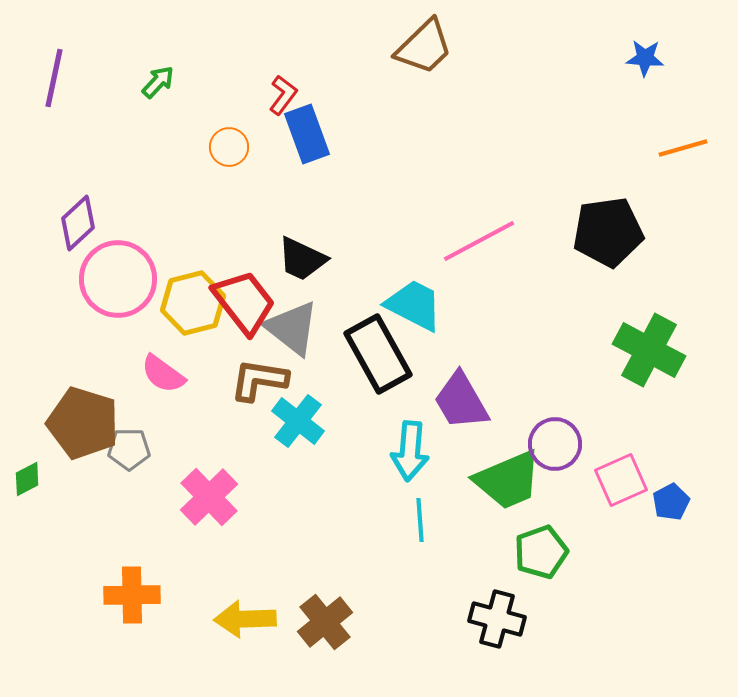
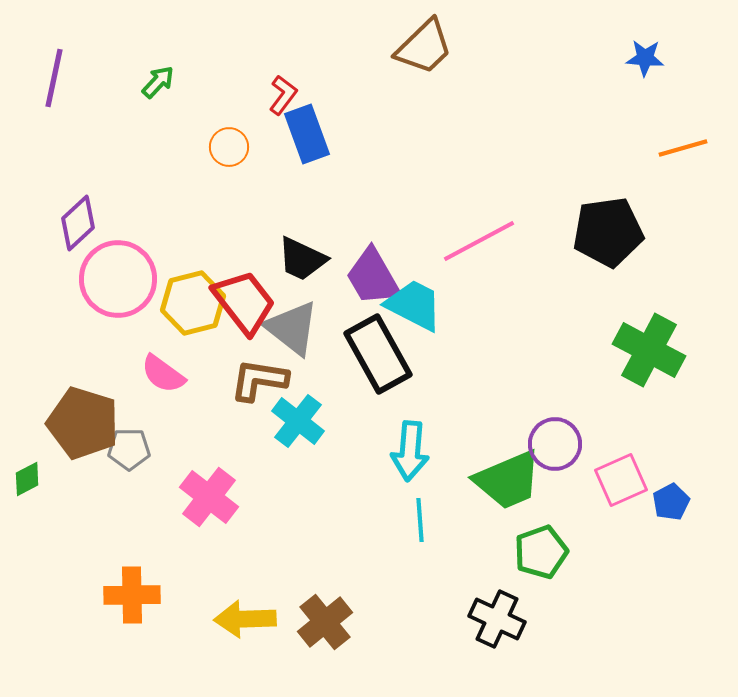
purple trapezoid: moved 88 px left, 124 px up
pink cross: rotated 8 degrees counterclockwise
black cross: rotated 10 degrees clockwise
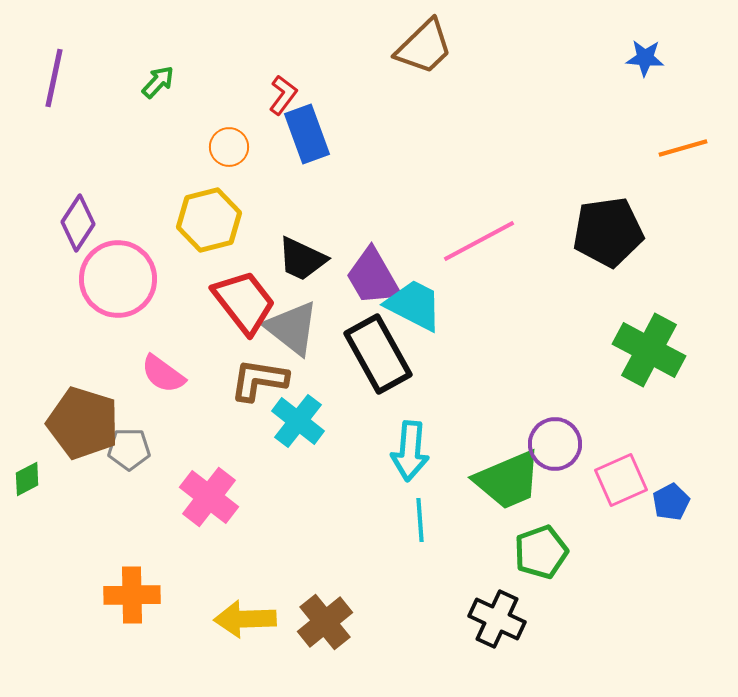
purple diamond: rotated 14 degrees counterclockwise
yellow hexagon: moved 16 px right, 83 px up
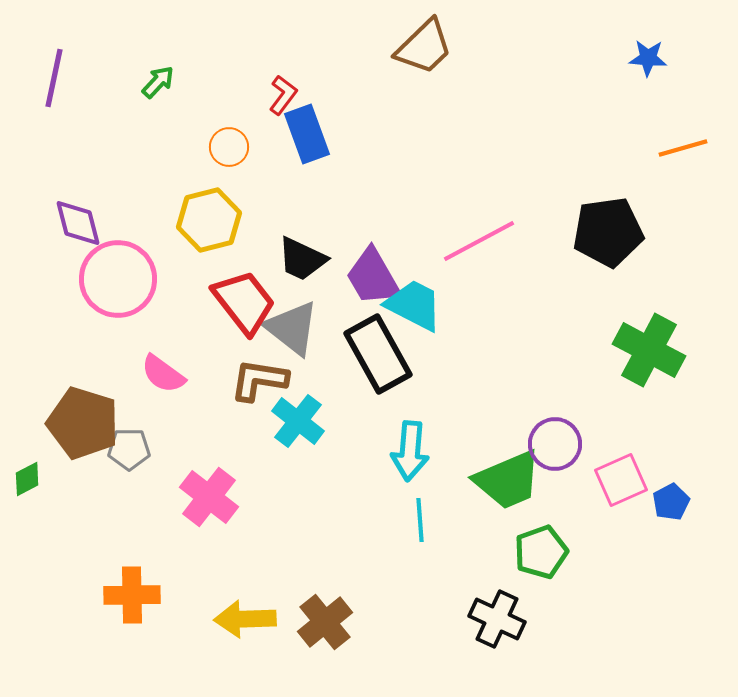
blue star: moved 3 px right
purple diamond: rotated 48 degrees counterclockwise
